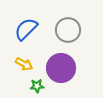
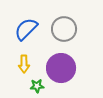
gray circle: moved 4 px left, 1 px up
yellow arrow: rotated 60 degrees clockwise
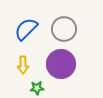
yellow arrow: moved 1 px left, 1 px down
purple circle: moved 4 px up
green star: moved 2 px down
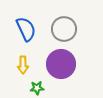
blue semicircle: rotated 110 degrees clockwise
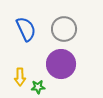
yellow arrow: moved 3 px left, 12 px down
green star: moved 1 px right, 1 px up
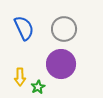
blue semicircle: moved 2 px left, 1 px up
green star: rotated 24 degrees counterclockwise
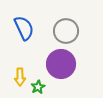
gray circle: moved 2 px right, 2 px down
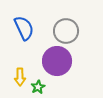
purple circle: moved 4 px left, 3 px up
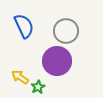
blue semicircle: moved 2 px up
yellow arrow: rotated 126 degrees clockwise
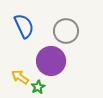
purple circle: moved 6 px left
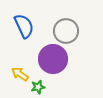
purple circle: moved 2 px right, 2 px up
yellow arrow: moved 3 px up
green star: rotated 16 degrees clockwise
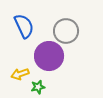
purple circle: moved 4 px left, 3 px up
yellow arrow: rotated 54 degrees counterclockwise
